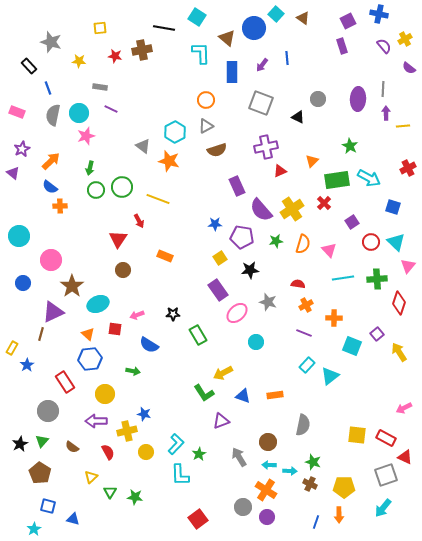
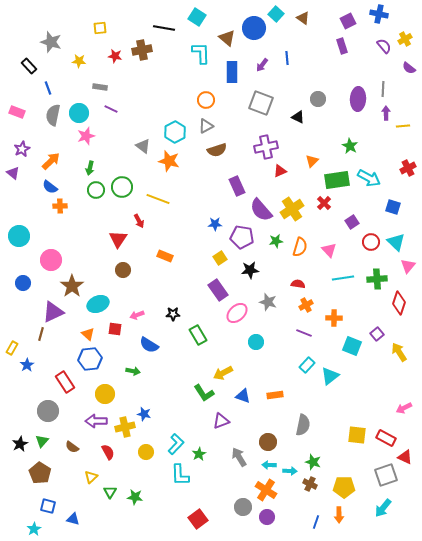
orange semicircle at (303, 244): moved 3 px left, 3 px down
yellow cross at (127, 431): moved 2 px left, 4 px up
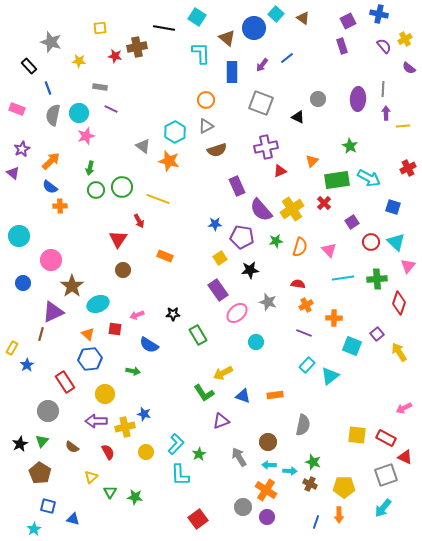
brown cross at (142, 50): moved 5 px left, 3 px up
blue line at (287, 58): rotated 56 degrees clockwise
pink rectangle at (17, 112): moved 3 px up
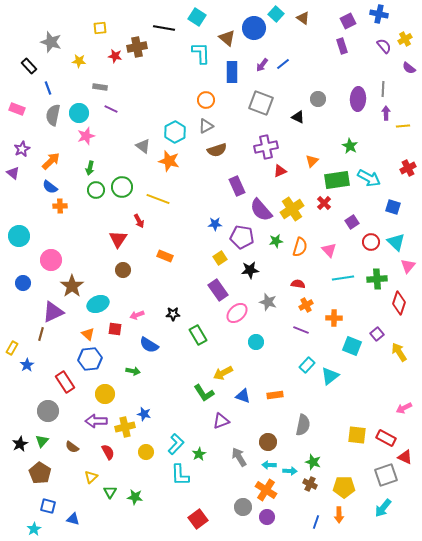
blue line at (287, 58): moved 4 px left, 6 px down
purple line at (304, 333): moved 3 px left, 3 px up
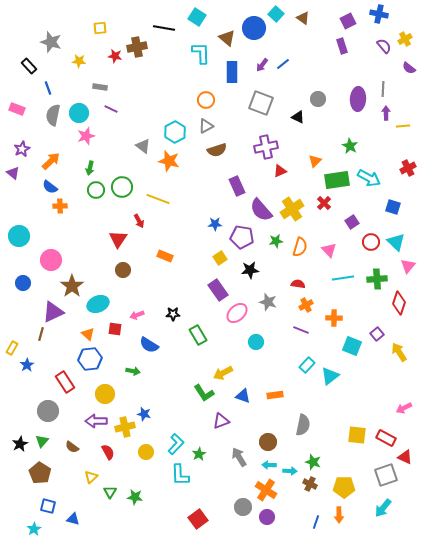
orange triangle at (312, 161): moved 3 px right
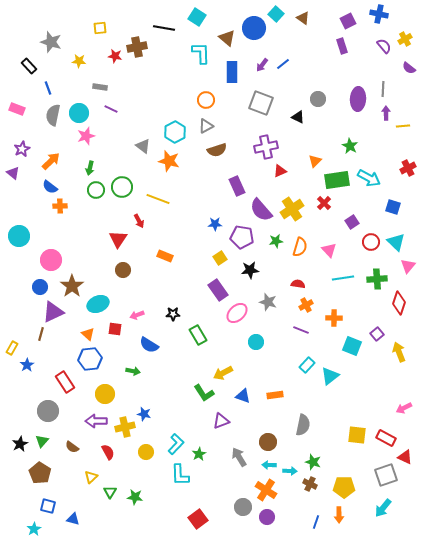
blue circle at (23, 283): moved 17 px right, 4 px down
yellow arrow at (399, 352): rotated 12 degrees clockwise
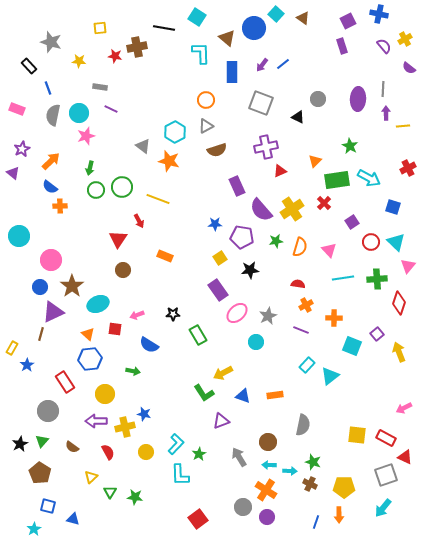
gray star at (268, 302): moved 14 px down; rotated 30 degrees clockwise
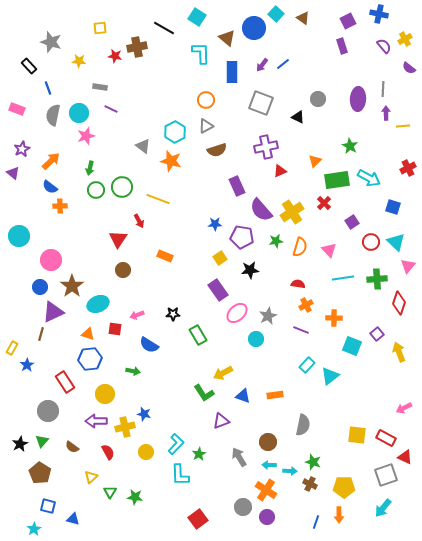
black line at (164, 28): rotated 20 degrees clockwise
orange star at (169, 161): moved 2 px right
yellow cross at (292, 209): moved 3 px down
orange triangle at (88, 334): rotated 24 degrees counterclockwise
cyan circle at (256, 342): moved 3 px up
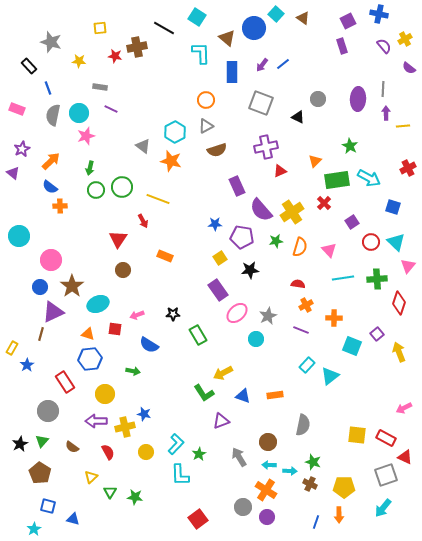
red arrow at (139, 221): moved 4 px right
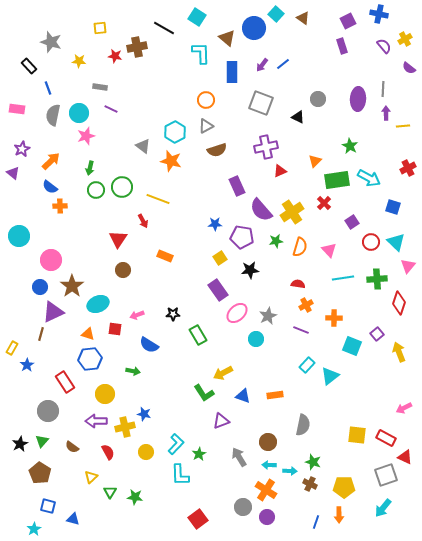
pink rectangle at (17, 109): rotated 14 degrees counterclockwise
